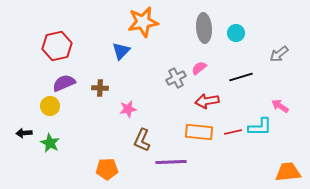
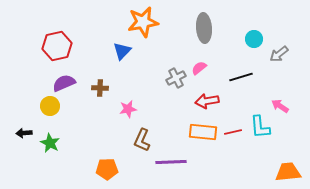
cyan circle: moved 18 px right, 6 px down
blue triangle: moved 1 px right
cyan L-shape: rotated 85 degrees clockwise
orange rectangle: moved 4 px right
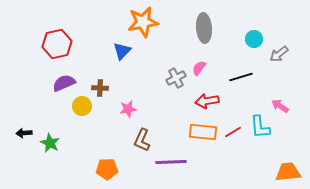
red hexagon: moved 2 px up
pink semicircle: rotated 14 degrees counterclockwise
yellow circle: moved 32 px right
red line: rotated 18 degrees counterclockwise
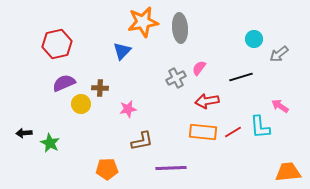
gray ellipse: moved 24 px left
yellow circle: moved 1 px left, 2 px up
brown L-shape: moved 1 px down; rotated 125 degrees counterclockwise
purple line: moved 6 px down
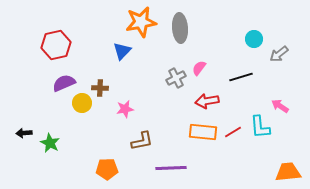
orange star: moved 2 px left
red hexagon: moved 1 px left, 1 px down
yellow circle: moved 1 px right, 1 px up
pink star: moved 3 px left
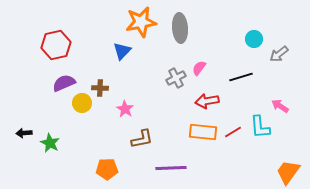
pink star: rotated 30 degrees counterclockwise
brown L-shape: moved 2 px up
orange trapezoid: rotated 48 degrees counterclockwise
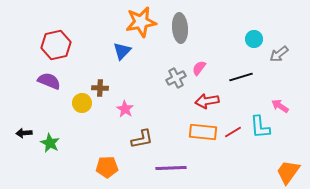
purple semicircle: moved 15 px left, 2 px up; rotated 45 degrees clockwise
orange pentagon: moved 2 px up
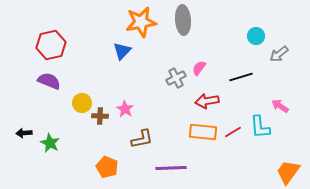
gray ellipse: moved 3 px right, 8 px up
cyan circle: moved 2 px right, 3 px up
red hexagon: moved 5 px left
brown cross: moved 28 px down
orange pentagon: rotated 25 degrees clockwise
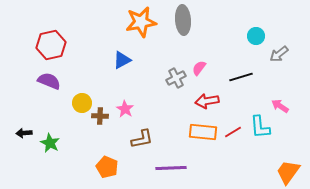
blue triangle: moved 9 px down; rotated 18 degrees clockwise
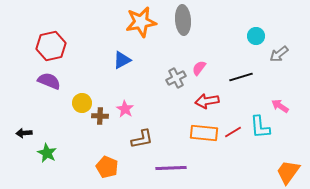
red hexagon: moved 1 px down
orange rectangle: moved 1 px right, 1 px down
green star: moved 3 px left, 10 px down
